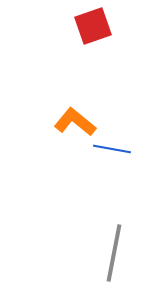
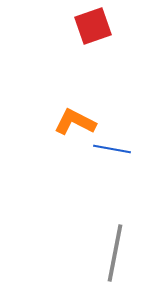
orange L-shape: rotated 12 degrees counterclockwise
gray line: moved 1 px right
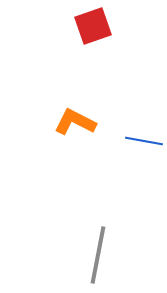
blue line: moved 32 px right, 8 px up
gray line: moved 17 px left, 2 px down
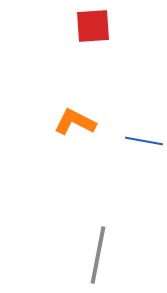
red square: rotated 15 degrees clockwise
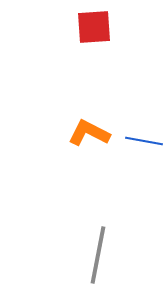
red square: moved 1 px right, 1 px down
orange L-shape: moved 14 px right, 11 px down
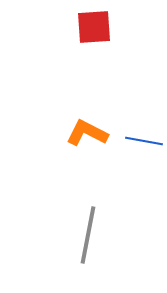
orange L-shape: moved 2 px left
gray line: moved 10 px left, 20 px up
